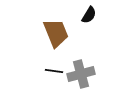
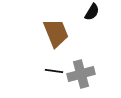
black semicircle: moved 3 px right, 3 px up
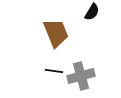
gray cross: moved 2 px down
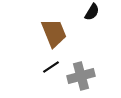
brown trapezoid: moved 2 px left
black line: moved 3 px left, 4 px up; rotated 42 degrees counterclockwise
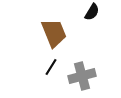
black line: rotated 24 degrees counterclockwise
gray cross: moved 1 px right
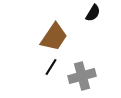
black semicircle: moved 1 px right, 1 px down
brown trapezoid: moved 4 px down; rotated 56 degrees clockwise
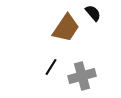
black semicircle: rotated 72 degrees counterclockwise
brown trapezoid: moved 12 px right, 9 px up
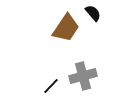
black line: moved 19 px down; rotated 12 degrees clockwise
gray cross: moved 1 px right
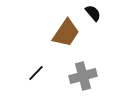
brown trapezoid: moved 5 px down
black line: moved 15 px left, 13 px up
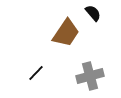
gray cross: moved 7 px right
